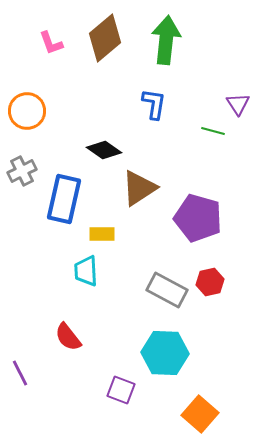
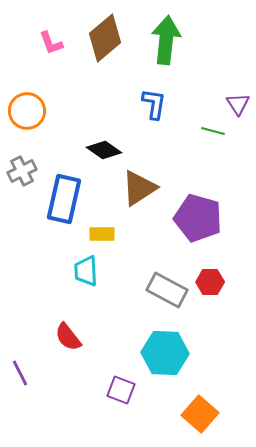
red hexagon: rotated 12 degrees clockwise
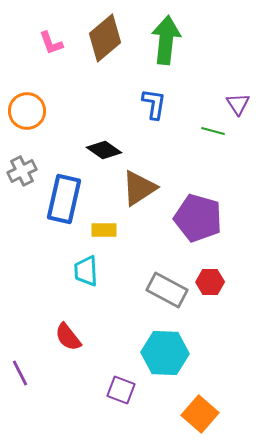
yellow rectangle: moved 2 px right, 4 px up
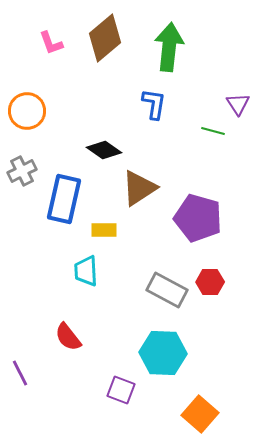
green arrow: moved 3 px right, 7 px down
cyan hexagon: moved 2 px left
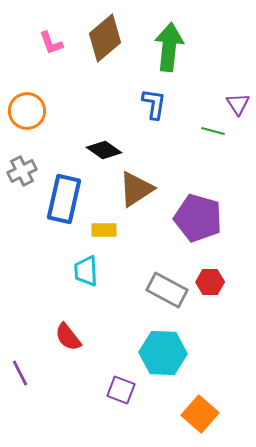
brown triangle: moved 3 px left, 1 px down
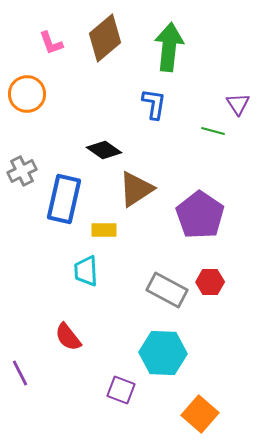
orange circle: moved 17 px up
purple pentagon: moved 2 px right, 3 px up; rotated 18 degrees clockwise
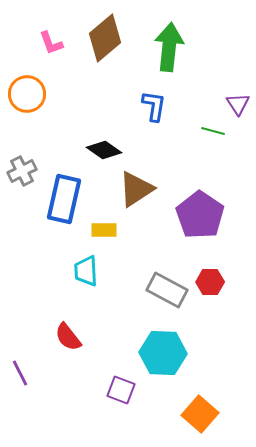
blue L-shape: moved 2 px down
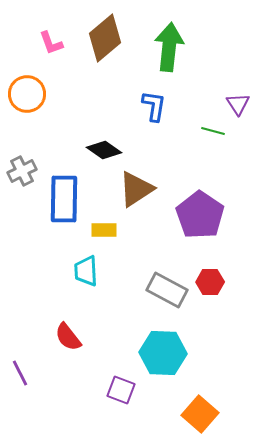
blue rectangle: rotated 12 degrees counterclockwise
